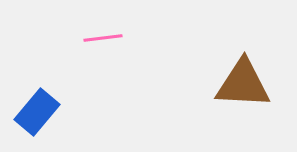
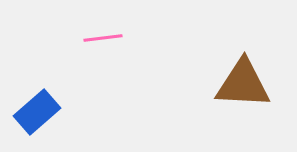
blue rectangle: rotated 9 degrees clockwise
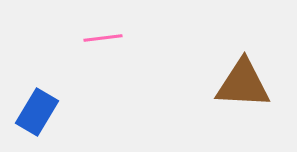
blue rectangle: rotated 18 degrees counterclockwise
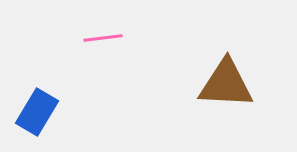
brown triangle: moved 17 px left
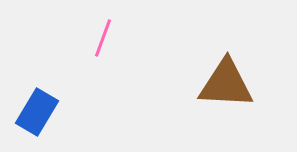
pink line: rotated 63 degrees counterclockwise
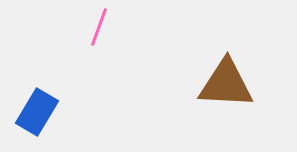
pink line: moved 4 px left, 11 px up
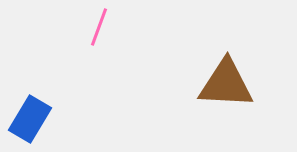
blue rectangle: moved 7 px left, 7 px down
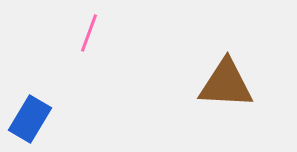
pink line: moved 10 px left, 6 px down
